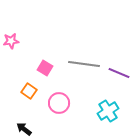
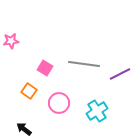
purple line: moved 1 px right, 1 px down; rotated 50 degrees counterclockwise
cyan cross: moved 11 px left
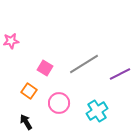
gray line: rotated 40 degrees counterclockwise
black arrow: moved 2 px right, 7 px up; rotated 21 degrees clockwise
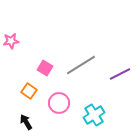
gray line: moved 3 px left, 1 px down
cyan cross: moved 3 px left, 4 px down
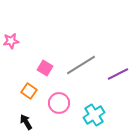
purple line: moved 2 px left
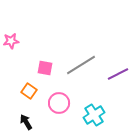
pink square: rotated 21 degrees counterclockwise
